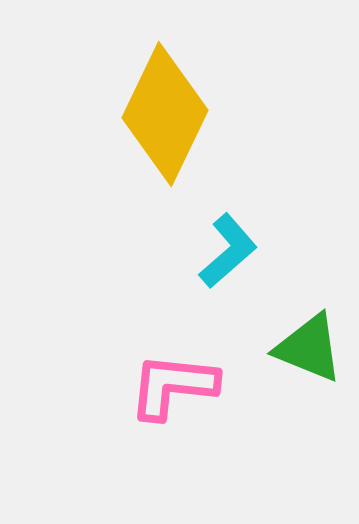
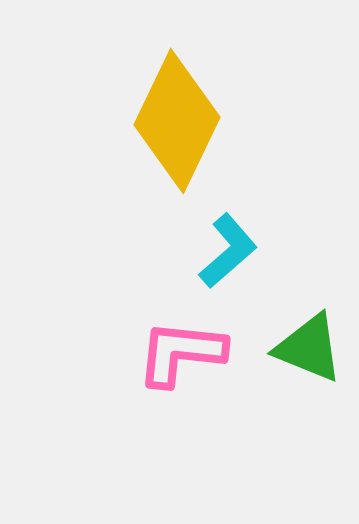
yellow diamond: moved 12 px right, 7 px down
pink L-shape: moved 8 px right, 33 px up
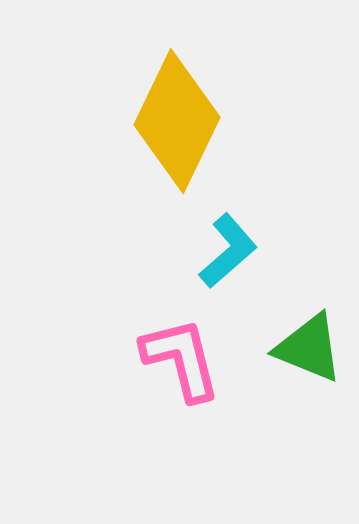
pink L-shape: moved 6 px down; rotated 70 degrees clockwise
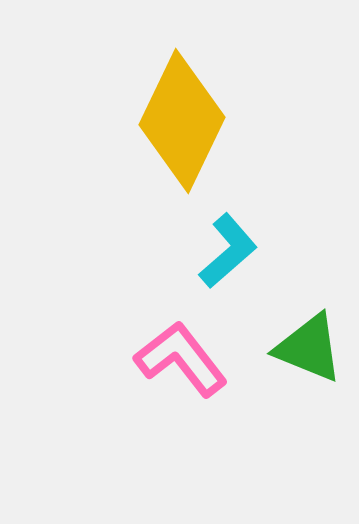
yellow diamond: moved 5 px right
pink L-shape: rotated 24 degrees counterclockwise
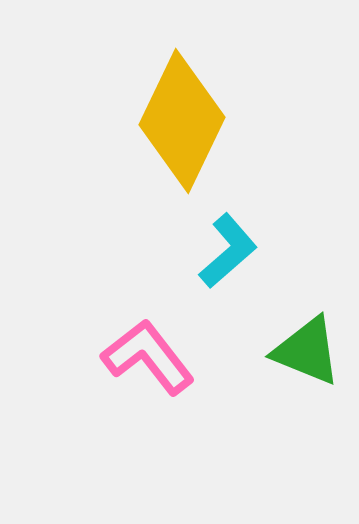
green triangle: moved 2 px left, 3 px down
pink L-shape: moved 33 px left, 2 px up
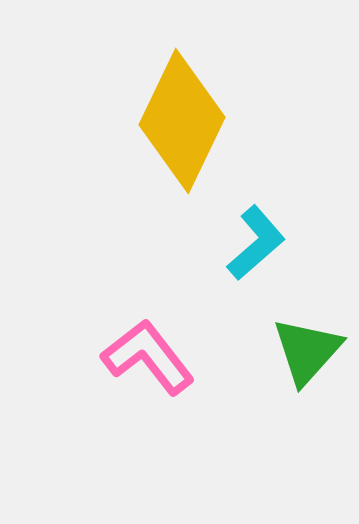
cyan L-shape: moved 28 px right, 8 px up
green triangle: rotated 50 degrees clockwise
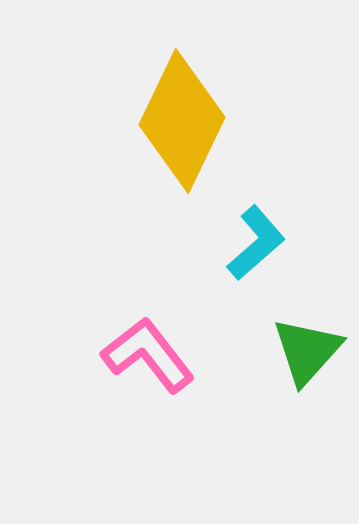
pink L-shape: moved 2 px up
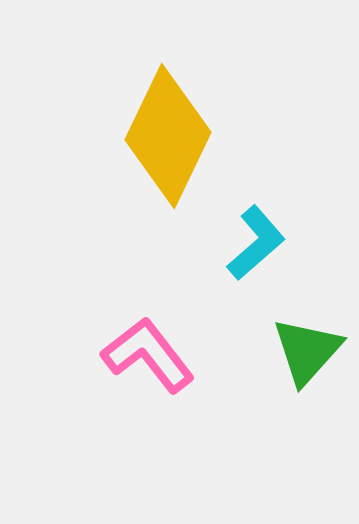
yellow diamond: moved 14 px left, 15 px down
